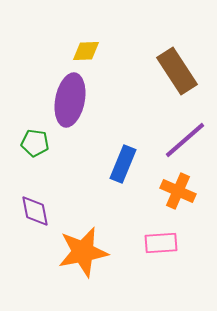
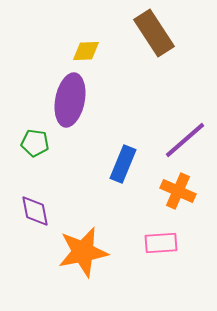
brown rectangle: moved 23 px left, 38 px up
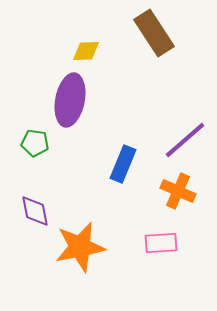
orange star: moved 3 px left, 5 px up
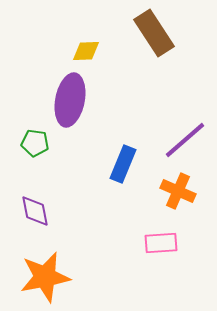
orange star: moved 35 px left, 30 px down
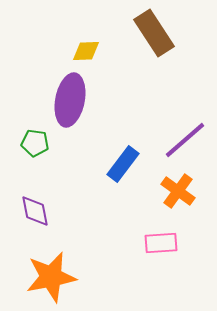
blue rectangle: rotated 15 degrees clockwise
orange cross: rotated 12 degrees clockwise
orange star: moved 6 px right
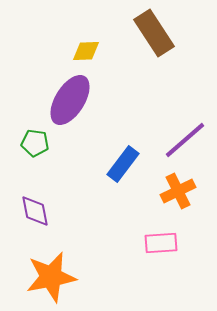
purple ellipse: rotated 21 degrees clockwise
orange cross: rotated 28 degrees clockwise
